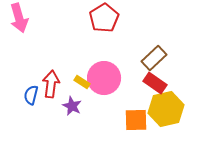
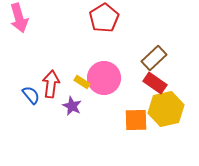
blue semicircle: rotated 126 degrees clockwise
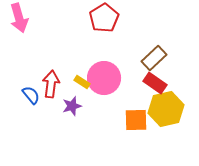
purple star: rotated 30 degrees clockwise
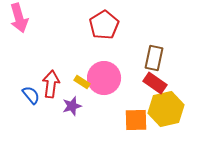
red pentagon: moved 7 px down
brown rectangle: rotated 35 degrees counterclockwise
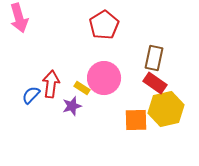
yellow rectangle: moved 6 px down
blue semicircle: rotated 96 degrees counterclockwise
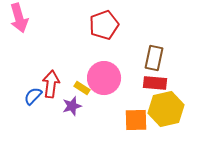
red pentagon: rotated 12 degrees clockwise
red rectangle: rotated 30 degrees counterclockwise
blue semicircle: moved 2 px right, 1 px down
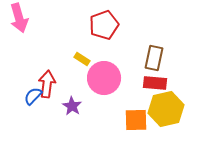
red arrow: moved 4 px left
yellow rectangle: moved 29 px up
purple star: rotated 24 degrees counterclockwise
